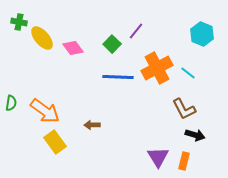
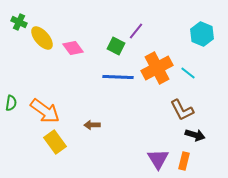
green cross: rotated 14 degrees clockwise
green square: moved 4 px right, 2 px down; rotated 18 degrees counterclockwise
brown L-shape: moved 2 px left, 1 px down
purple triangle: moved 2 px down
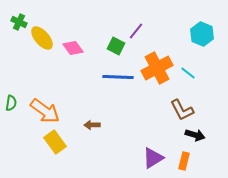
purple triangle: moved 5 px left, 1 px up; rotated 30 degrees clockwise
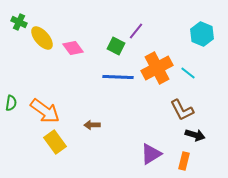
purple triangle: moved 2 px left, 4 px up
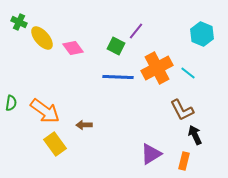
brown arrow: moved 8 px left
black arrow: rotated 132 degrees counterclockwise
yellow rectangle: moved 2 px down
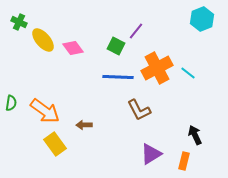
cyan hexagon: moved 15 px up; rotated 15 degrees clockwise
yellow ellipse: moved 1 px right, 2 px down
brown L-shape: moved 43 px left
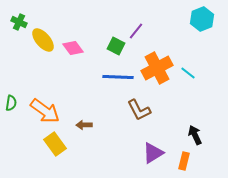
purple triangle: moved 2 px right, 1 px up
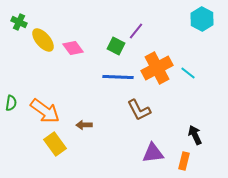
cyan hexagon: rotated 10 degrees counterclockwise
purple triangle: rotated 25 degrees clockwise
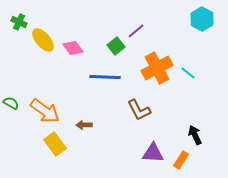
purple line: rotated 12 degrees clockwise
green square: rotated 24 degrees clockwise
blue line: moved 13 px left
green semicircle: rotated 70 degrees counterclockwise
purple triangle: rotated 10 degrees clockwise
orange rectangle: moved 3 px left, 1 px up; rotated 18 degrees clockwise
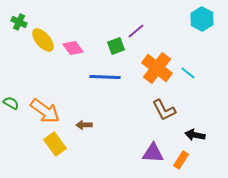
green square: rotated 18 degrees clockwise
orange cross: rotated 24 degrees counterclockwise
brown L-shape: moved 25 px right
black arrow: rotated 54 degrees counterclockwise
